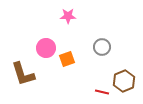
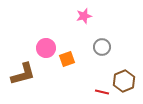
pink star: moved 16 px right; rotated 14 degrees counterclockwise
brown L-shape: rotated 88 degrees counterclockwise
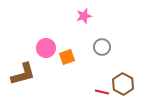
orange square: moved 2 px up
brown hexagon: moved 1 px left, 3 px down; rotated 10 degrees counterclockwise
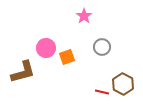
pink star: rotated 21 degrees counterclockwise
brown L-shape: moved 2 px up
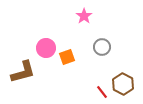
red line: rotated 40 degrees clockwise
